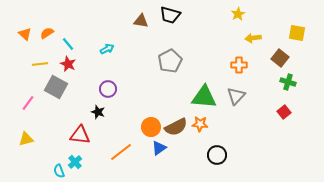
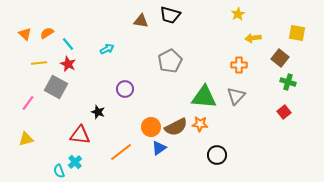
yellow line: moved 1 px left, 1 px up
purple circle: moved 17 px right
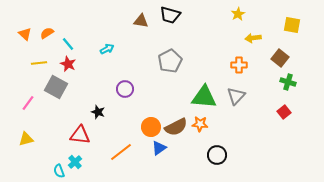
yellow square: moved 5 px left, 8 px up
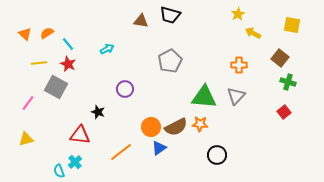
yellow arrow: moved 5 px up; rotated 35 degrees clockwise
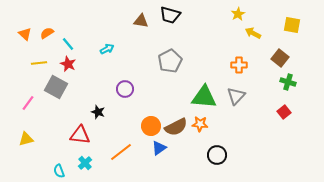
orange circle: moved 1 px up
cyan cross: moved 10 px right, 1 px down
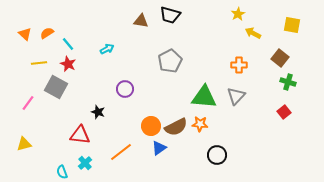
yellow triangle: moved 2 px left, 5 px down
cyan semicircle: moved 3 px right, 1 px down
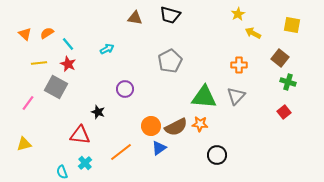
brown triangle: moved 6 px left, 3 px up
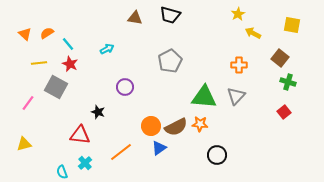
red star: moved 2 px right
purple circle: moved 2 px up
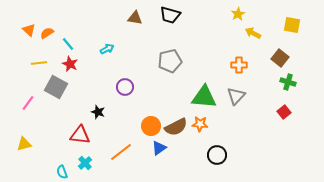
orange triangle: moved 4 px right, 4 px up
gray pentagon: rotated 15 degrees clockwise
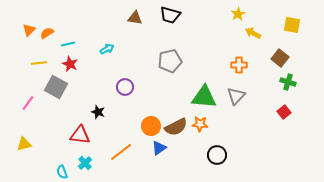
orange triangle: rotated 32 degrees clockwise
cyan line: rotated 64 degrees counterclockwise
